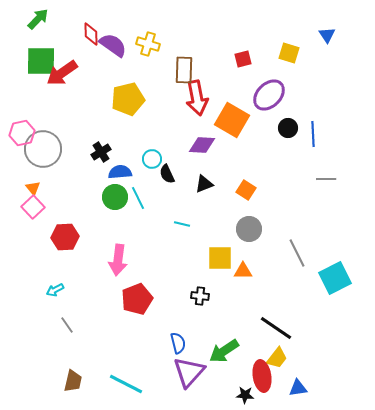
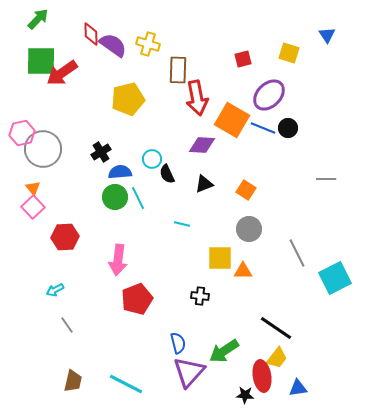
brown rectangle at (184, 70): moved 6 px left
blue line at (313, 134): moved 50 px left, 6 px up; rotated 65 degrees counterclockwise
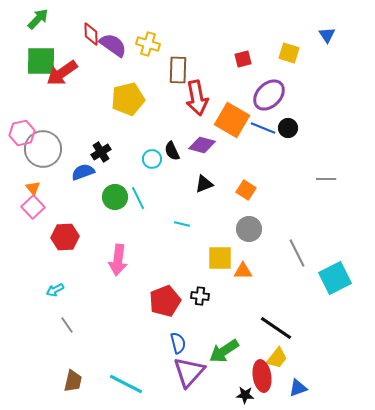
purple diamond at (202, 145): rotated 12 degrees clockwise
blue semicircle at (120, 172): moved 37 px left; rotated 15 degrees counterclockwise
black semicircle at (167, 174): moved 5 px right, 23 px up
red pentagon at (137, 299): moved 28 px right, 2 px down
blue triangle at (298, 388): rotated 12 degrees counterclockwise
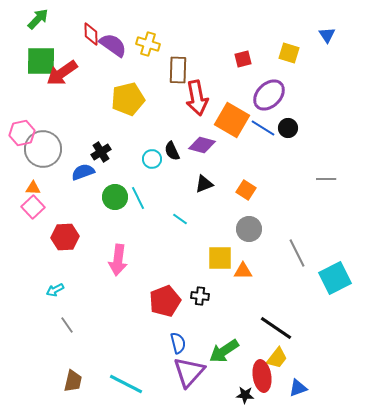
blue line at (263, 128): rotated 10 degrees clockwise
orange triangle at (33, 188): rotated 49 degrees counterclockwise
cyan line at (182, 224): moved 2 px left, 5 px up; rotated 21 degrees clockwise
